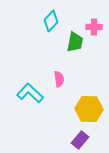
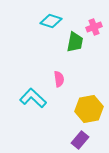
cyan diamond: rotated 65 degrees clockwise
pink cross: rotated 21 degrees counterclockwise
cyan L-shape: moved 3 px right, 5 px down
yellow hexagon: rotated 12 degrees counterclockwise
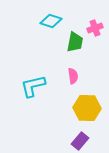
pink cross: moved 1 px right, 1 px down
pink semicircle: moved 14 px right, 3 px up
cyan L-shape: moved 12 px up; rotated 56 degrees counterclockwise
yellow hexagon: moved 2 px left, 1 px up; rotated 12 degrees clockwise
purple rectangle: moved 1 px down
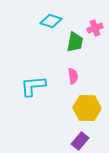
cyan L-shape: rotated 8 degrees clockwise
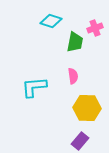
cyan L-shape: moved 1 px right, 1 px down
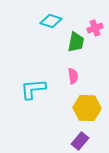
green trapezoid: moved 1 px right
cyan L-shape: moved 1 px left, 2 px down
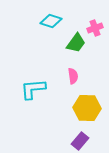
green trapezoid: moved 1 px down; rotated 25 degrees clockwise
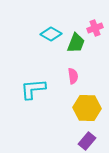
cyan diamond: moved 13 px down; rotated 10 degrees clockwise
green trapezoid: rotated 15 degrees counterclockwise
purple rectangle: moved 7 px right
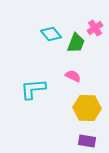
pink cross: rotated 14 degrees counterclockwise
cyan diamond: rotated 20 degrees clockwise
pink semicircle: rotated 56 degrees counterclockwise
purple rectangle: rotated 60 degrees clockwise
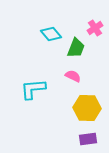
green trapezoid: moved 5 px down
purple rectangle: moved 1 px right, 2 px up; rotated 18 degrees counterclockwise
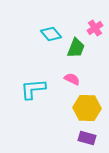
pink semicircle: moved 1 px left, 3 px down
purple rectangle: moved 1 px left, 1 px up; rotated 24 degrees clockwise
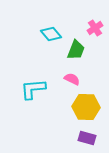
green trapezoid: moved 2 px down
yellow hexagon: moved 1 px left, 1 px up
